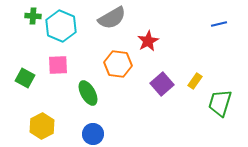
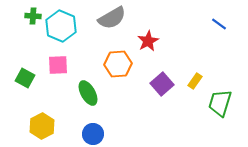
blue line: rotated 49 degrees clockwise
orange hexagon: rotated 12 degrees counterclockwise
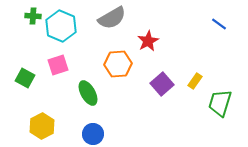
pink square: rotated 15 degrees counterclockwise
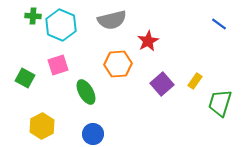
gray semicircle: moved 2 px down; rotated 16 degrees clockwise
cyan hexagon: moved 1 px up
green ellipse: moved 2 px left, 1 px up
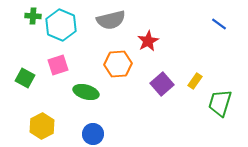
gray semicircle: moved 1 px left
green ellipse: rotated 45 degrees counterclockwise
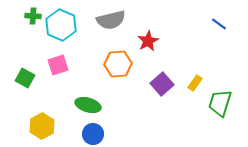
yellow rectangle: moved 2 px down
green ellipse: moved 2 px right, 13 px down
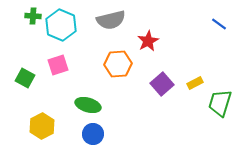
yellow rectangle: rotated 28 degrees clockwise
